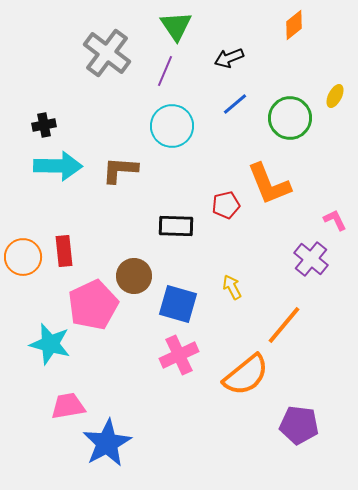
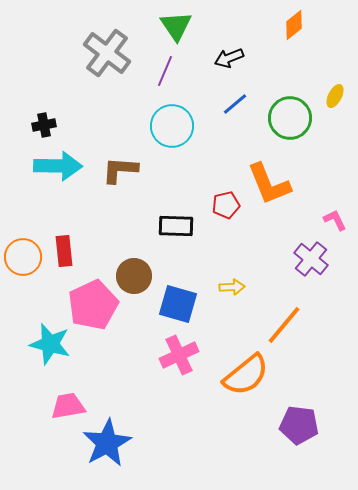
yellow arrow: rotated 115 degrees clockwise
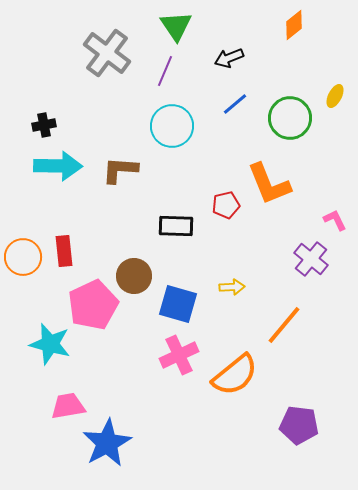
orange semicircle: moved 11 px left
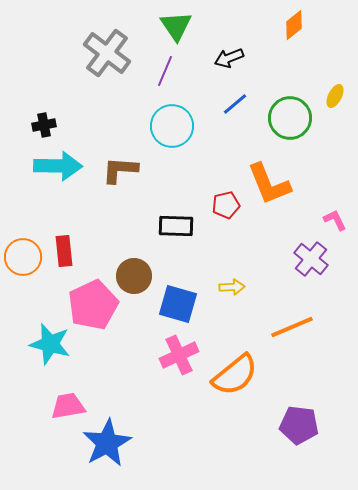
orange line: moved 8 px right, 2 px down; rotated 27 degrees clockwise
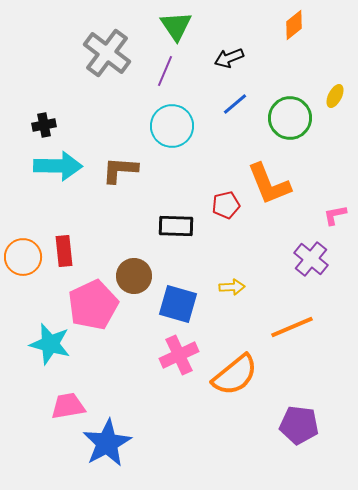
pink L-shape: moved 5 px up; rotated 75 degrees counterclockwise
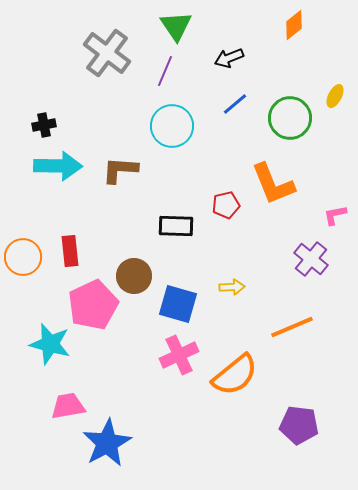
orange L-shape: moved 4 px right
red rectangle: moved 6 px right
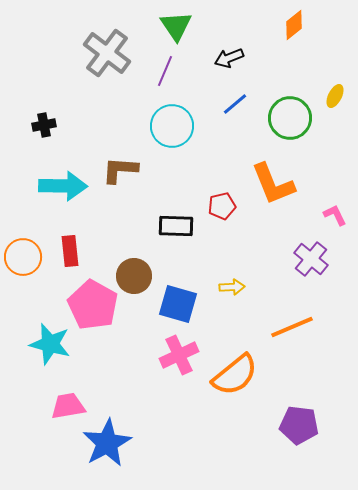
cyan arrow: moved 5 px right, 20 px down
red pentagon: moved 4 px left, 1 px down
pink L-shape: rotated 75 degrees clockwise
pink pentagon: rotated 18 degrees counterclockwise
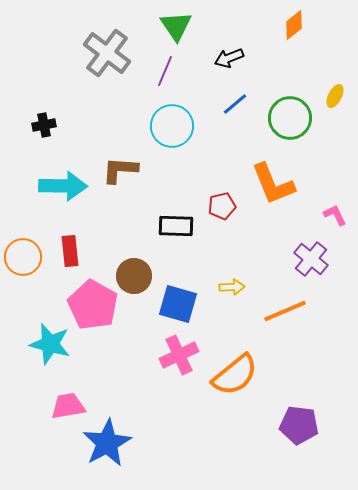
orange line: moved 7 px left, 16 px up
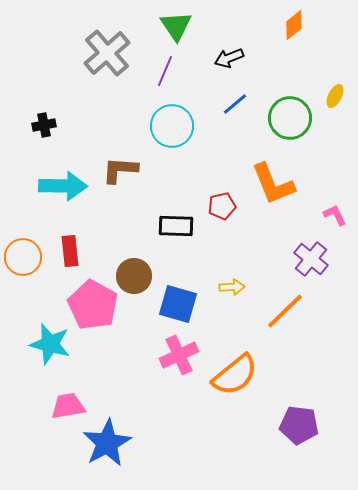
gray cross: rotated 12 degrees clockwise
orange line: rotated 21 degrees counterclockwise
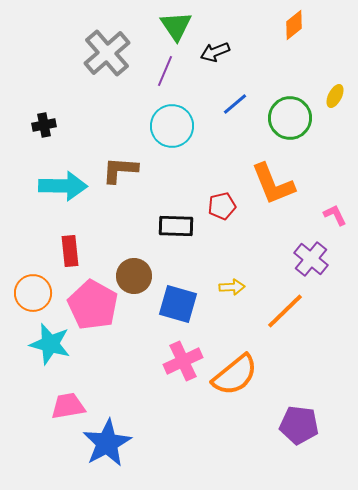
black arrow: moved 14 px left, 6 px up
orange circle: moved 10 px right, 36 px down
pink cross: moved 4 px right, 6 px down
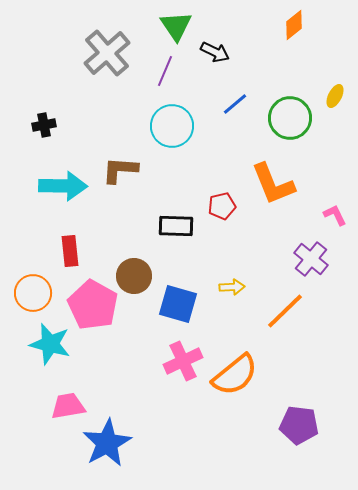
black arrow: rotated 132 degrees counterclockwise
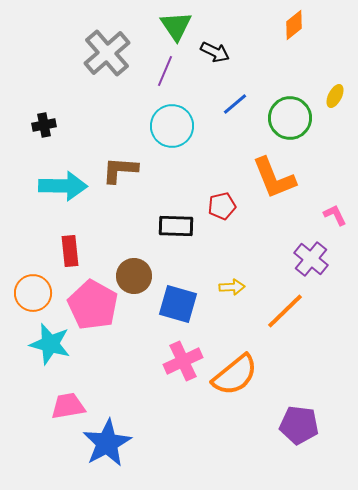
orange L-shape: moved 1 px right, 6 px up
